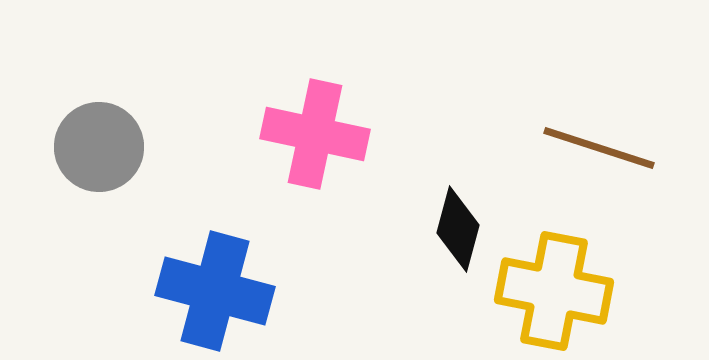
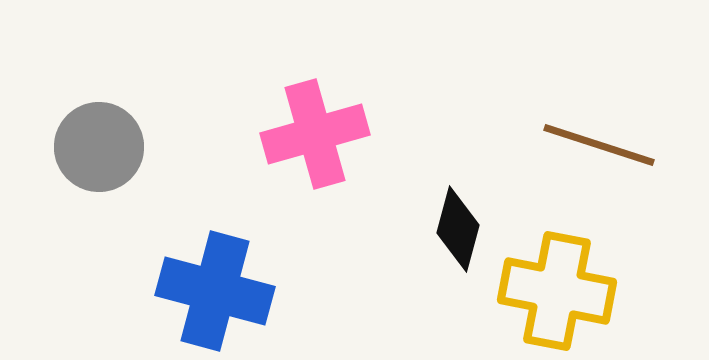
pink cross: rotated 28 degrees counterclockwise
brown line: moved 3 px up
yellow cross: moved 3 px right
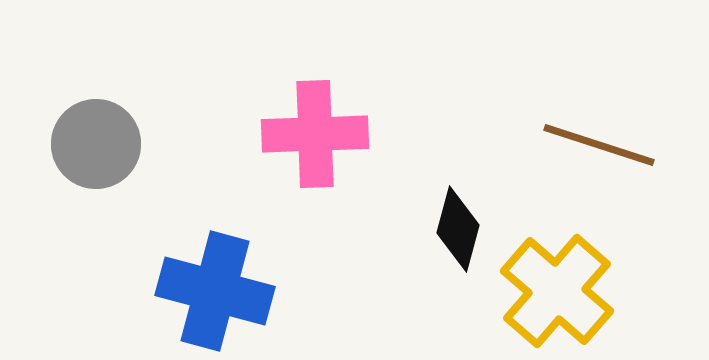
pink cross: rotated 14 degrees clockwise
gray circle: moved 3 px left, 3 px up
yellow cross: rotated 30 degrees clockwise
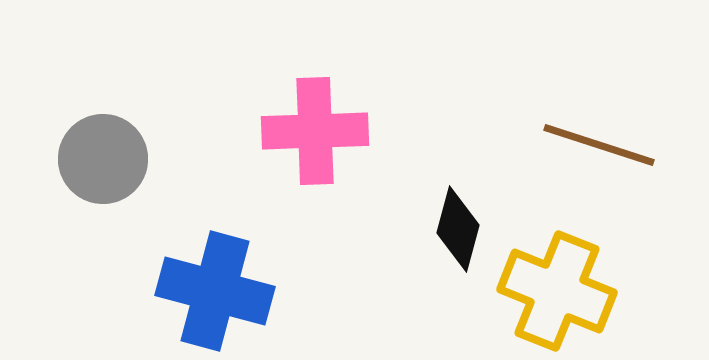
pink cross: moved 3 px up
gray circle: moved 7 px right, 15 px down
yellow cross: rotated 19 degrees counterclockwise
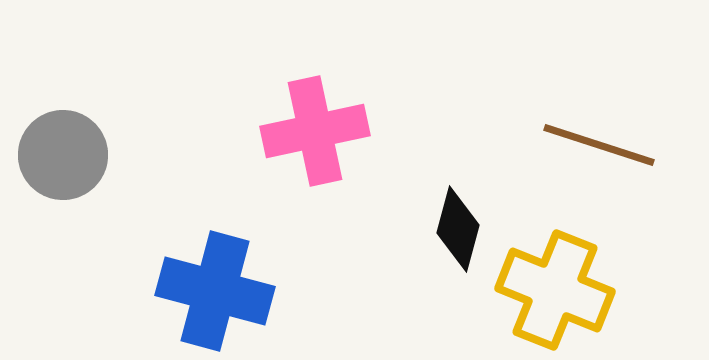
pink cross: rotated 10 degrees counterclockwise
gray circle: moved 40 px left, 4 px up
yellow cross: moved 2 px left, 1 px up
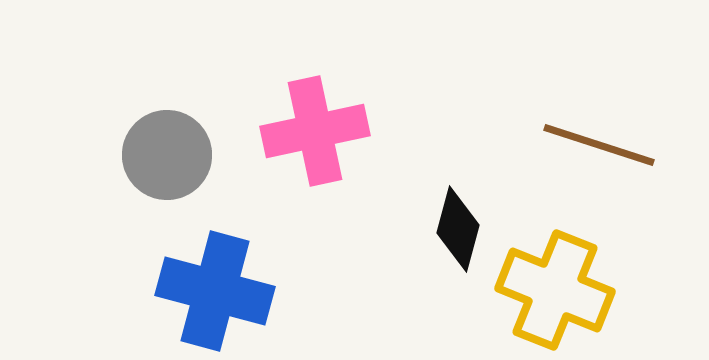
gray circle: moved 104 px right
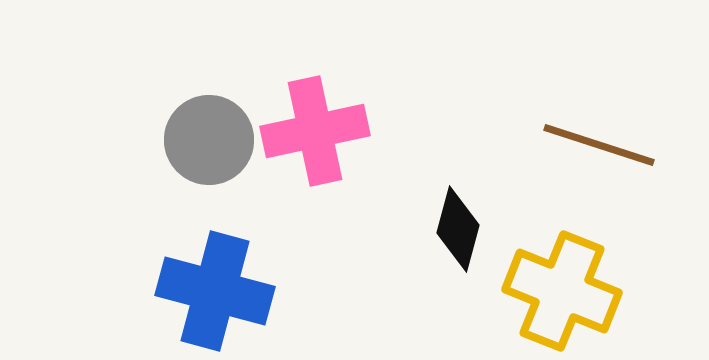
gray circle: moved 42 px right, 15 px up
yellow cross: moved 7 px right, 1 px down
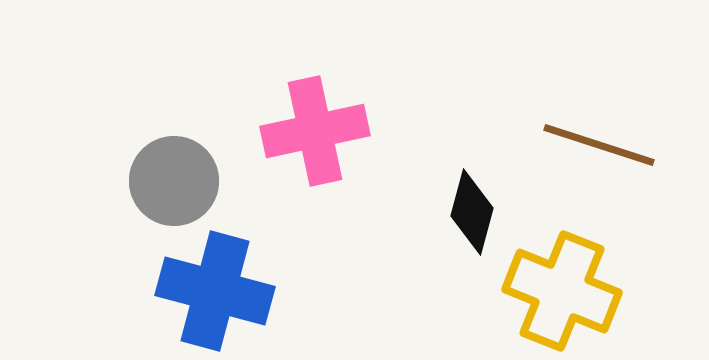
gray circle: moved 35 px left, 41 px down
black diamond: moved 14 px right, 17 px up
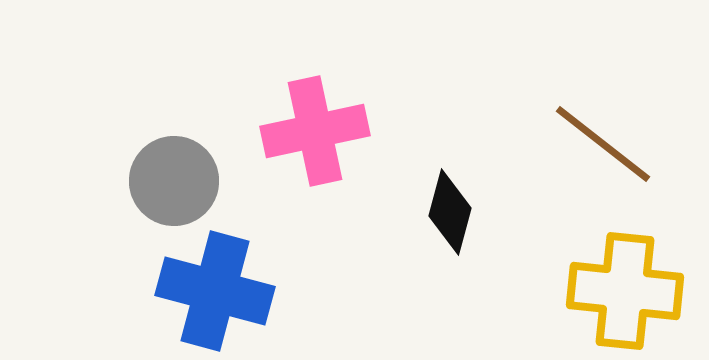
brown line: moved 4 px right, 1 px up; rotated 20 degrees clockwise
black diamond: moved 22 px left
yellow cross: moved 63 px right; rotated 16 degrees counterclockwise
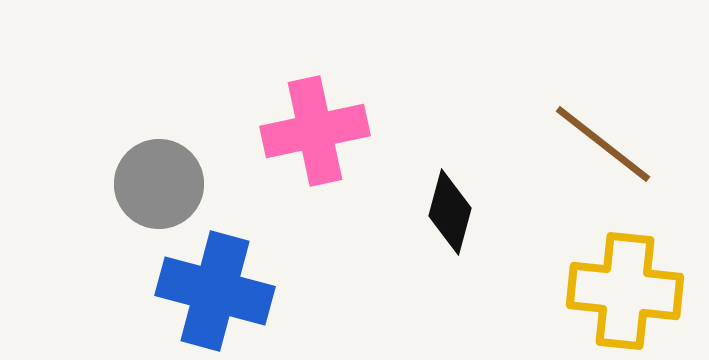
gray circle: moved 15 px left, 3 px down
